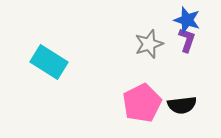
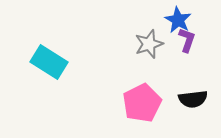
blue star: moved 9 px left; rotated 12 degrees clockwise
black semicircle: moved 11 px right, 6 px up
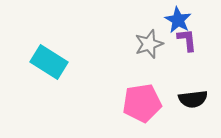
purple L-shape: rotated 25 degrees counterclockwise
pink pentagon: rotated 18 degrees clockwise
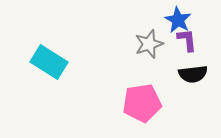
black semicircle: moved 25 px up
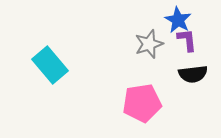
cyan rectangle: moved 1 px right, 3 px down; rotated 18 degrees clockwise
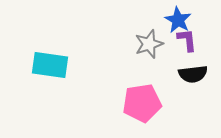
cyan rectangle: rotated 42 degrees counterclockwise
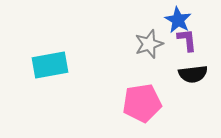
cyan rectangle: rotated 18 degrees counterclockwise
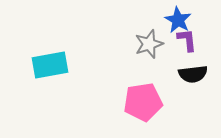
pink pentagon: moved 1 px right, 1 px up
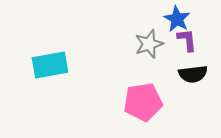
blue star: moved 1 px left, 1 px up
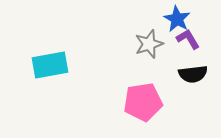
purple L-shape: moved 1 px right, 1 px up; rotated 25 degrees counterclockwise
